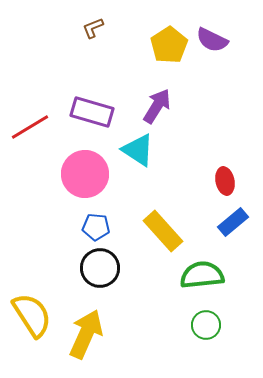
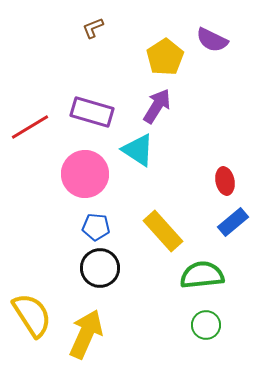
yellow pentagon: moved 4 px left, 12 px down
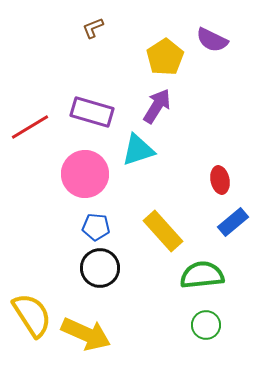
cyan triangle: rotated 51 degrees counterclockwise
red ellipse: moved 5 px left, 1 px up
yellow arrow: rotated 90 degrees clockwise
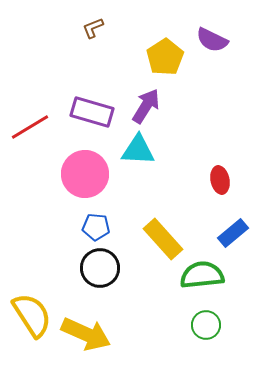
purple arrow: moved 11 px left
cyan triangle: rotated 21 degrees clockwise
blue rectangle: moved 11 px down
yellow rectangle: moved 8 px down
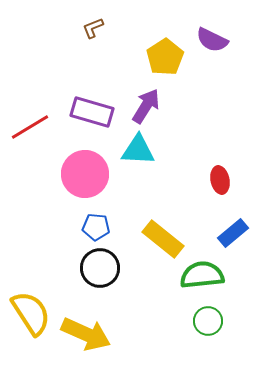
yellow rectangle: rotated 9 degrees counterclockwise
yellow semicircle: moved 1 px left, 2 px up
green circle: moved 2 px right, 4 px up
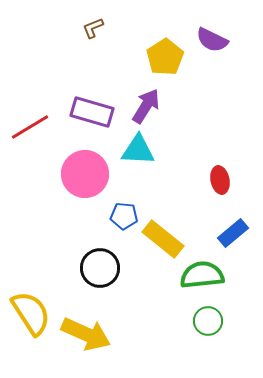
blue pentagon: moved 28 px right, 11 px up
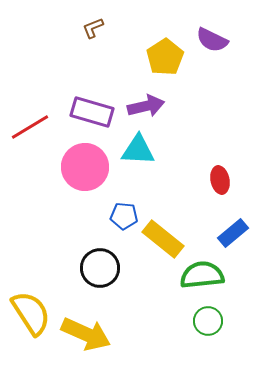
purple arrow: rotated 45 degrees clockwise
pink circle: moved 7 px up
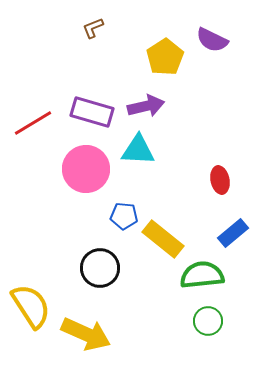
red line: moved 3 px right, 4 px up
pink circle: moved 1 px right, 2 px down
yellow semicircle: moved 7 px up
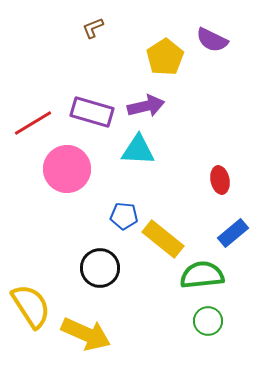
pink circle: moved 19 px left
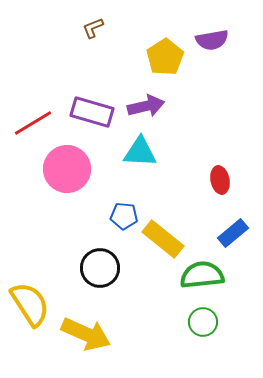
purple semicircle: rotated 36 degrees counterclockwise
cyan triangle: moved 2 px right, 2 px down
yellow semicircle: moved 1 px left, 2 px up
green circle: moved 5 px left, 1 px down
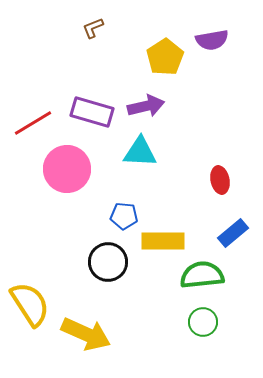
yellow rectangle: moved 2 px down; rotated 39 degrees counterclockwise
black circle: moved 8 px right, 6 px up
